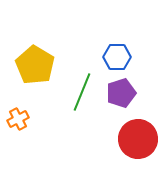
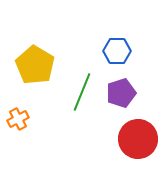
blue hexagon: moved 6 px up
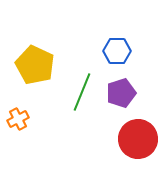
yellow pentagon: rotated 6 degrees counterclockwise
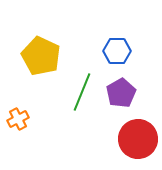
yellow pentagon: moved 6 px right, 9 px up
purple pentagon: rotated 12 degrees counterclockwise
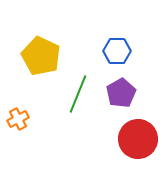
green line: moved 4 px left, 2 px down
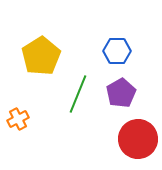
yellow pentagon: rotated 15 degrees clockwise
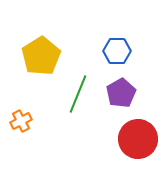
orange cross: moved 3 px right, 2 px down
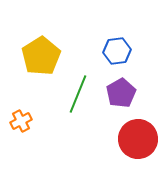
blue hexagon: rotated 8 degrees counterclockwise
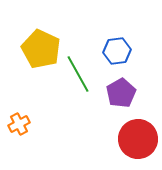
yellow pentagon: moved 7 px up; rotated 15 degrees counterclockwise
green line: moved 20 px up; rotated 51 degrees counterclockwise
orange cross: moved 2 px left, 3 px down
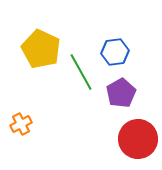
blue hexagon: moved 2 px left, 1 px down
green line: moved 3 px right, 2 px up
orange cross: moved 2 px right
